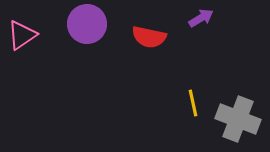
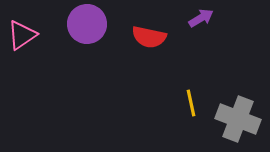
yellow line: moved 2 px left
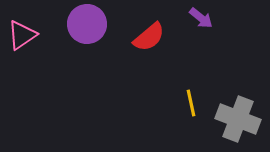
purple arrow: rotated 70 degrees clockwise
red semicircle: rotated 52 degrees counterclockwise
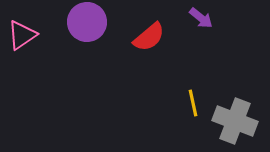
purple circle: moved 2 px up
yellow line: moved 2 px right
gray cross: moved 3 px left, 2 px down
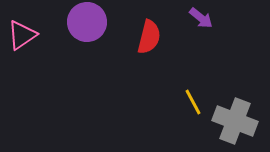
red semicircle: rotated 36 degrees counterclockwise
yellow line: moved 1 px up; rotated 16 degrees counterclockwise
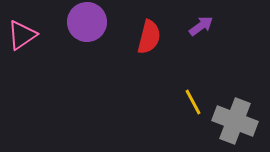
purple arrow: moved 8 px down; rotated 75 degrees counterclockwise
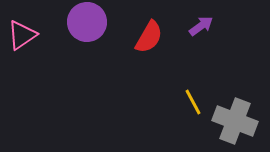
red semicircle: rotated 16 degrees clockwise
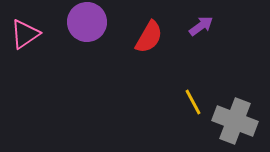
pink triangle: moved 3 px right, 1 px up
